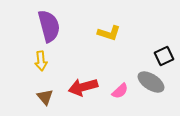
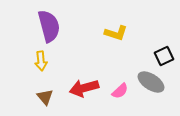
yellow L-shape: moved 7 px right
red arrow: moved 1 px right, 1 px down
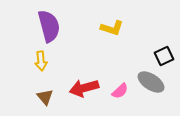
yellow L-shape: moved 4 px left, 5 px up
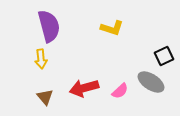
yellow arrow: moved 2 px up
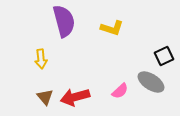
purple semicircle: moved 15 px right, 5 px up
red arrow: moved 9 px left, 9 px down
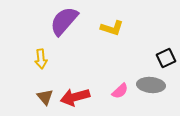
purple semicircle: rotated 124 degrees counterclockwise
black square: moved 2 px right, 2 px down
gray ellipse: moved 3 px down; rotated 28 degrees counterclockwise
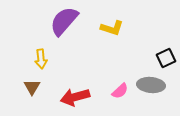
brown triangle: moved 13 px left, 10 px up; rotated 12 degrees clockwise
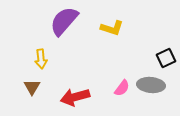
pink semicircle: moved 2 px right, 3 px up; rotated 12 degrees counterclockwise
